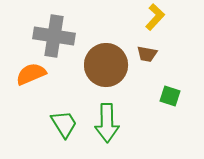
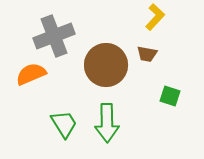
gray cross: rotated 30 degrees counterclockwise
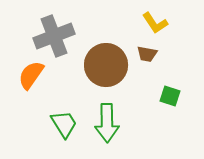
yellow L-shape: moved 6 px down; rotated 104 degrees clockwise
orange semicircle: moved 1 px down; rotated 32 degrees counterclockwise
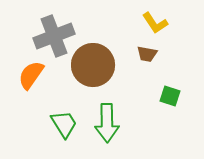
brown circle: moved 13 px left
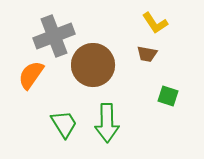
green square: moved 2 px left
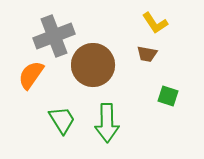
green trapezoid: moved 2 px left, 4 px up
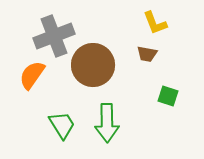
yellow L-shape: rotated 12 degrees clockwise
orange semicircle: moved 1 px right
green trapezoid: moved 5 px down
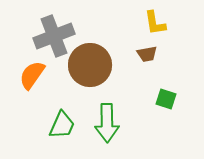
yellow L-shape: rotated 12 degrees clockwise
brown trapezoid: rotated 20 degrees counterclockwise
brown circle: moved 3 px left
green square: moved 2 px left, 3 px down
green trapezoid: rotated 56 degrees clockwise
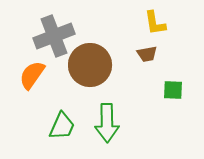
green square: moved 7 px right, 9 px up; rotated 15 degrees counterclockwise
green trapezoid: moved 1 px down
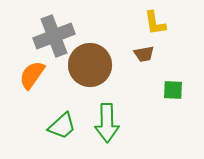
brown trapezoid: moved 3 px left
green trapezoid: rotated 24 degrees clockwise
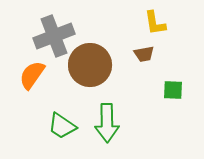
green trapezoid: rotated 76 degrees clockwise
